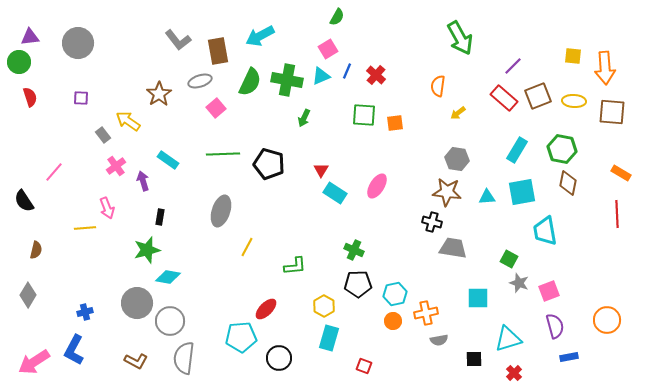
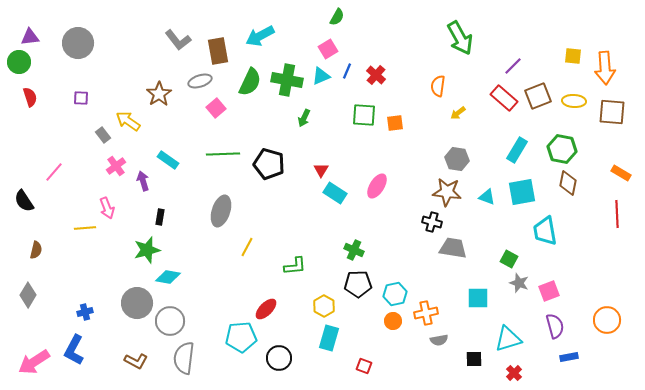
cyan triangle at (487, 197): rotated 24 degrees clockwise
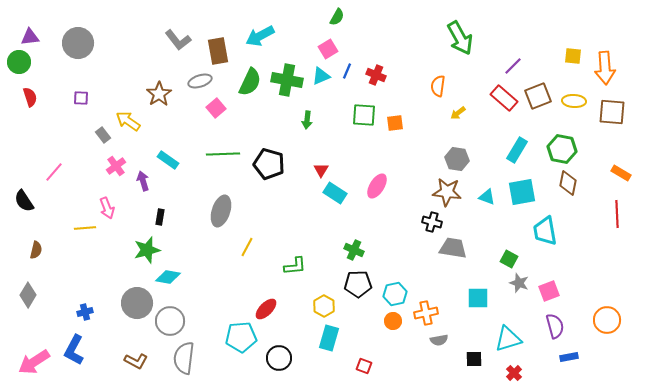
red cross at (376, 75): rotated 18 degrees counterclockwise
green arrow at (304, 118): moved 3 px right, 2 px down; rotated 18 degrees counterclockwise
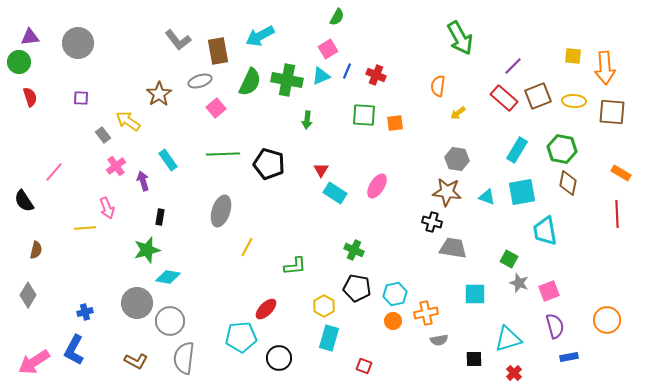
cyan rectangle at (168, 160): rotated 20 degrees clockwise
black pentagon at (358, 284): moved 1 px left, 4 px down; rotated 12 degrees clockwise
cyan square at (478, 298): moved 3 px left, 4 px up
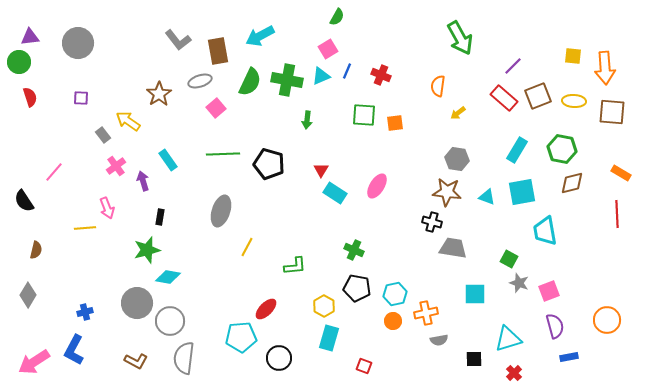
red cross at (376, 75): moved 5 px right
brown diamond at (568, 183): moved 4 px right; rotated 65 degrees clockwise
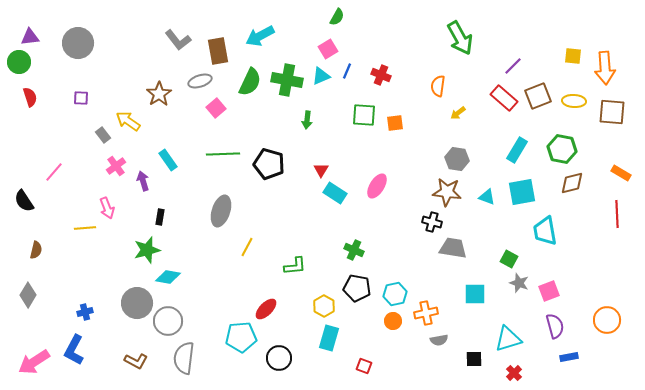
gray circle at (170, 321): moved 2 px left
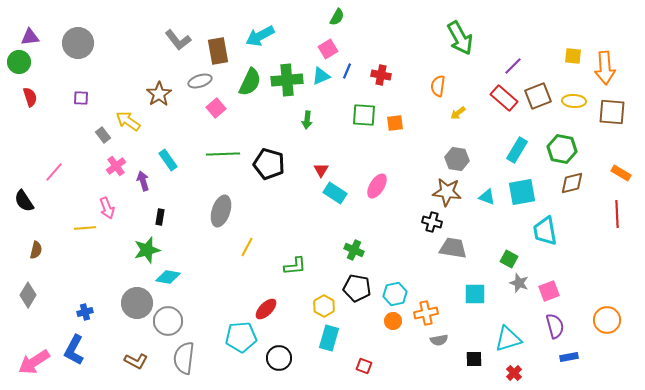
red cross at (381, 75): rotated 12 degrees counterclockwise
green cross at (287, 80): rotated 16 degrees counterclockwise
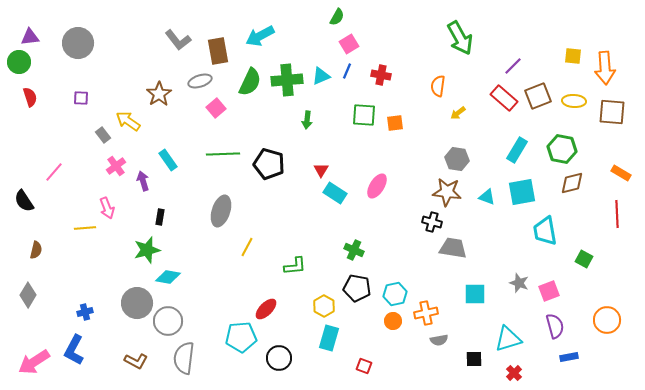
pink square at (328, 49): moved 21 px right, 5 px up
green square at (509, 259): moved 75 px right
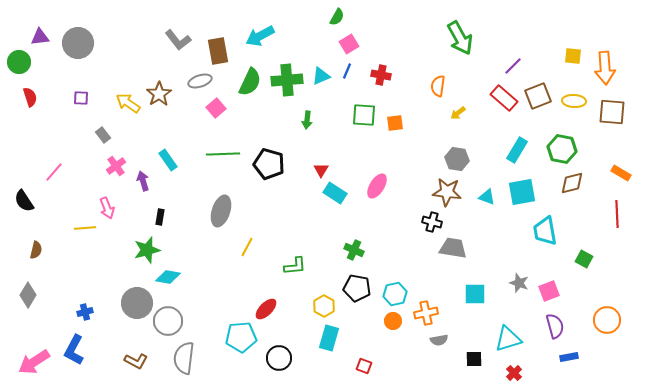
purple triangle at (30, 37): moved 10 px right
yellow arrow at (128, 121): moved 18 px up
